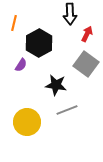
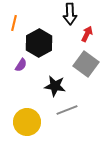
black star: moved 1 px left, 1 px down
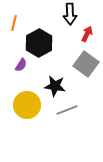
yellow circle: moved 17 px up
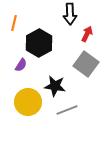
yellow circle: moved 1 px right, 3 px up
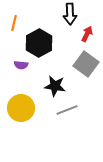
purple semicircle: rotated 64 degrees clockwise
yellow circle: moved 7 px left, 6 px down
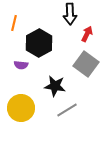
gray line: rotated 10 degrees counterclockwise
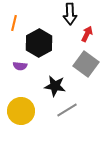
purple semicircle: moved 1 px left, 1 px down
yellow circle: moved 3 px down
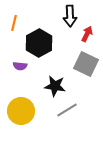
black arrow: moved 2 px down
gray square: rotated 10 degrees counterclockwise
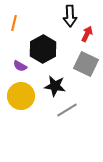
black hexagon: moved 4 px right, 6 px down
purple semicircle: rotated 24 degrees clockwise
yellow circle: moved 15 px up
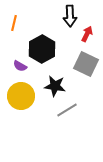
black hexagon: moved 1 px left
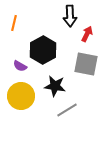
black hexagon: moved 1 px right, 1 px down
gray square: rotated 15 degrees counterclockwise
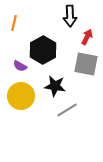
red arrow: moved 3 px down
